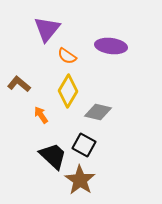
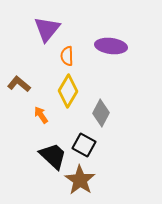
orange semicircle: rotated 54 degrees clockwise
gray diamond: moved 3 px right, 1 px down; rotated 76 degrees counterclockwise
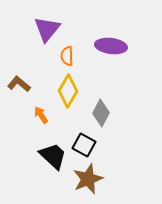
brown star: moved 8 px right, 1 px up; rotated 16 degrees clockwise
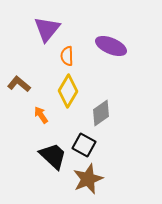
purple ellipse: rotated 16 degrees clockwise
gray diamond: rotated 28 degrees clockwise
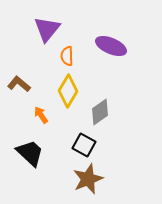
gray diamond: moved 1 px left, 1 px up
black trapezoid: moved 23 px left, 3 px up
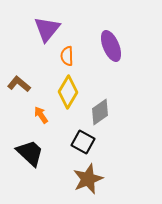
purple ellipse: rotated 44 degrees clockwise
yellow diamond: moved 1 px down
black square: moved 1 px left, 3 px up
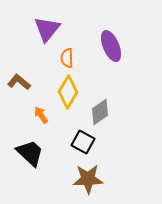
orange semicircle: moved 2 px down
brown L-shape: moved 2 px up
brown star: rotated 20 degrees clockwise
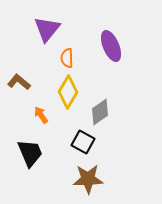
black trapezoid: rotated 24 degrees clockwise
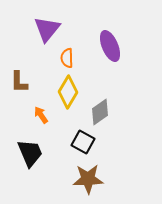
purple ellipse: moved 1 px left
brown L-shape: rotated 130 degrees counterclockwise
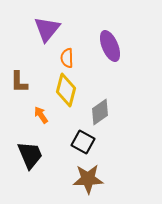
yellow diamond: moved 2 px left, 2 px up; rotated 16 degrees counterclockwise
black trapezoid: moved 2 px down
